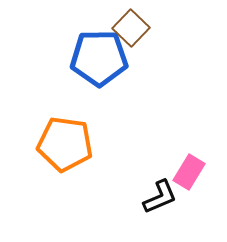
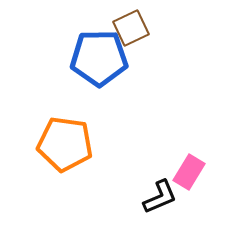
brown square: rotated 21 degrees clockwise
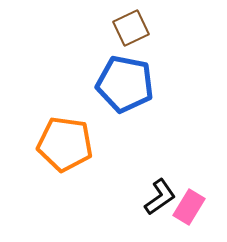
blue pentagon: moved 26 px right, 26 px down; rotated 12 degrees clockwise
pink rectangle: moved 35 px down
black L-shape: rotated 12 degrees counterclockwise
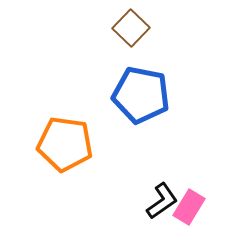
brown square: rotated 21 degrees counterclockwise
blue pentagon: moved 16 px right, 11 px down
black L-shape: moved 2 px right, 4 px down
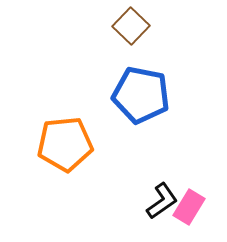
brown square: moved 2 px up
orange pentagon: rotated 14 degrees counterclockwise
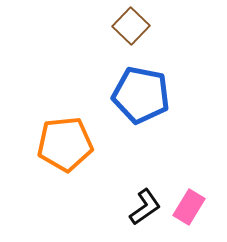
black L-shape: moved 17 px left, 6 px down
